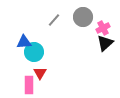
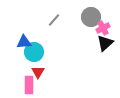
gray circle: moved 8 px right
red triangle: moved 2 px left, 1 px up
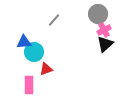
gray circle: moved 7 px right, 3 px up
pink cross: moved 1 px right, 2 px down
black triangle: moved 1 px down
red triangle: moved 8 px right, 3 px up; rotated 40 degrees clockwise
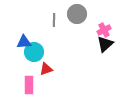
gray circle: moved 21 px left
gray line: rotated 40 degrees counterclockwise
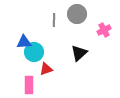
black triangle: moved 26 px left, 9 px down
